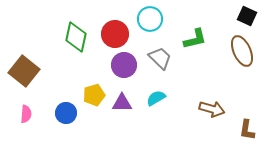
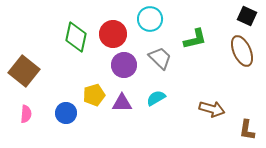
red circle: moved 2 px left
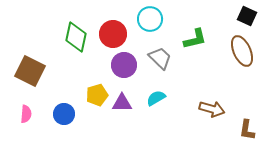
brown square: moved 6 px right; rotated 12 degrees counterclockwise
yellow pentagon: moved 3 px right
blue circle: moved 2 px left, 1 px down
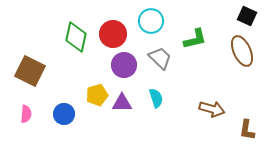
cyan circle: moved 1 px right, 2 px down
cyan semicircle: rotated 102 degrees clockwise
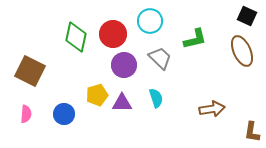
cyan circle: moved 1 px left
brown arrow: rotated 25 degrees counterclockwise
brown L-shape: moved 5 px right, 2 px down
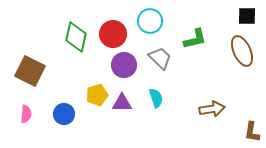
black square: rotated 24 degrees counterclockwise
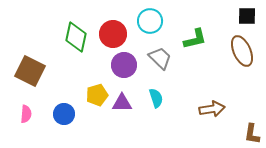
brown L-shape: moved 2 px down
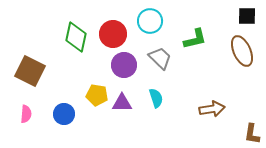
yellow pentagon: rotated 25 degrees clockwise
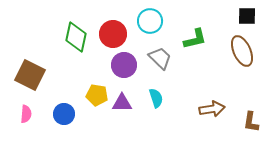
brown square: moved 4 px down
brown L-shape: moved 1 px left, 12 px up
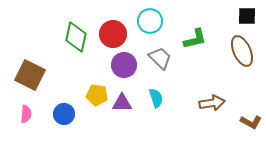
brown arrow: moved 6 px up
brown L-shape: rotated 70 degrees counterclockwise
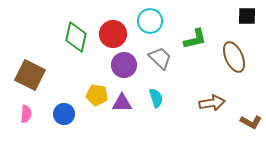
brown ellipse: moved 8 px left, 6 px down
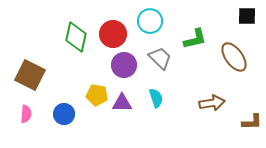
brown ellipse: rotated 12 degrees counterclockwise
brown L-shape: moved 1 px right; rotated 30 degrees counterclockwise
